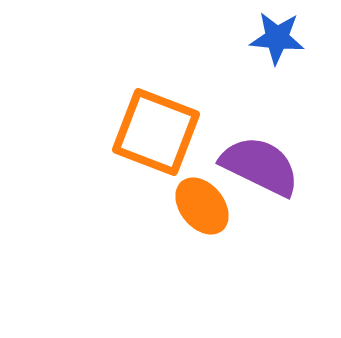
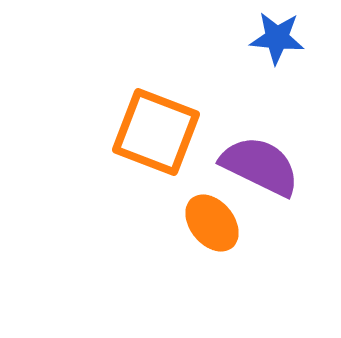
orange ellipse: moved 10 px right, 17 px down
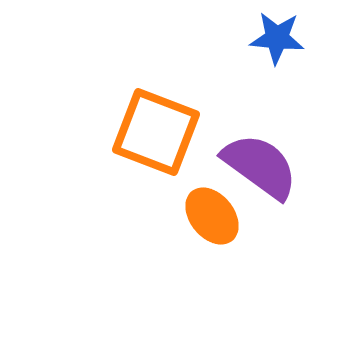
purple semicircle: rotated 10 degrees clockwise
orange ellipse: moved 7 px up
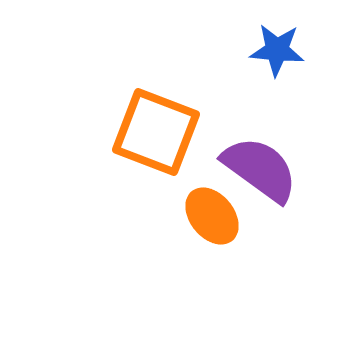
blue star: moved 12 px down
purple semicircle: moved 3 px down
